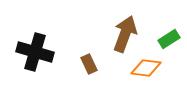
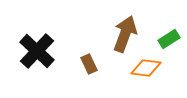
black cross: moved 2 px right, 1 px up; rotated 27 degrees clockwise
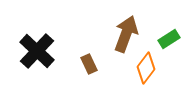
brown arrow: moved 1 px right
orange diamond: rotated 60 degrees counterclockwise
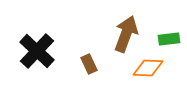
green rectangle: rotated 25 degrees clockwise
orange diamond: moved 2 px right; rotated 56 degrees clockwise
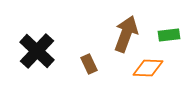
green rectangle: moved 4 px up
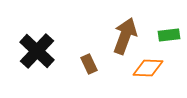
brown arrow: moved 1 px left, 2 px down
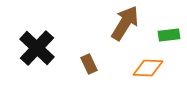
brown arrow: moved 13 px up; rotated 12 degrees clockwise
black cross: moved 3 px up
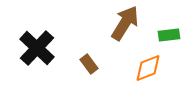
brown rectangle: rotated 12 degrees counterclockwise
orange diamond: rotated 24 degrees counterclockwise
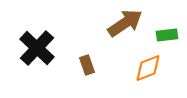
brown arrow: rotated 24 degrees clockwise
green rectangle: moved 2 px left
brown rectangle: moved 2 px left, 1 px down; rotated 18 degrees clockwise
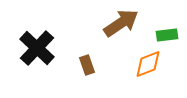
brown arrow: moved 4 px left
orange diamond: moved 4 px up
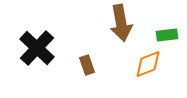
brown arrow: rotated 114 degrees clockwise
